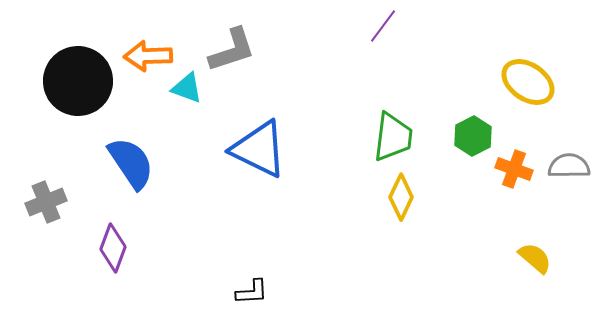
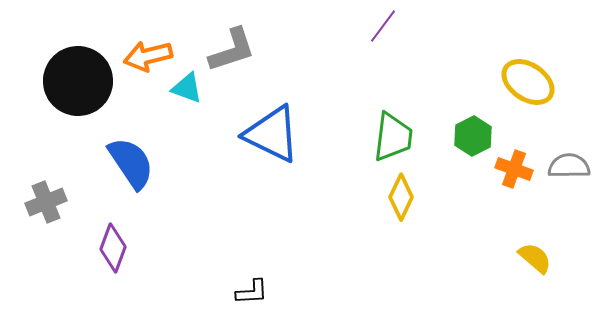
orange arrow: rotated 12 degrees counterclockwise
blue triangle: moved 13 px right, 15 px up
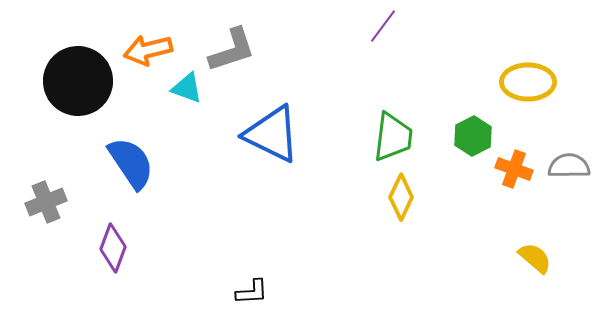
orange arrow: moved 6 px up
yellow ellipse: rotated 34 degrees counterclockwise
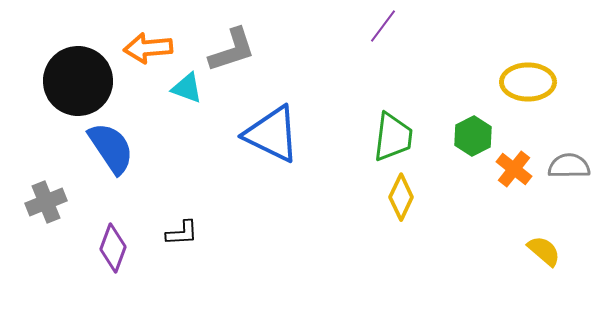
orange arrow: moved 2 px up; rotated 9 degrees clockwise
blue semicircle: moved 20 px left, 15 px up
orange cross: rotated 18 degrees clockwise
yellow semicircle: moved 9 px right, 7 px up
black L-shape: moved 70 px left, 59 px up
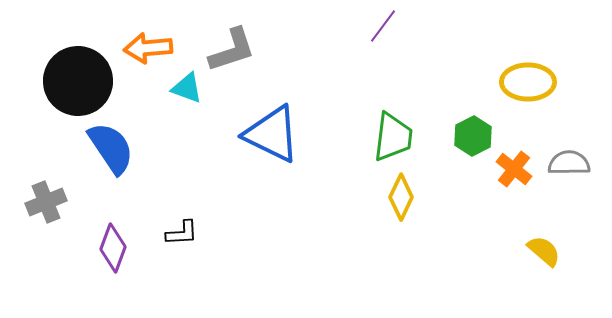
gray semicircle: moved 3 px up
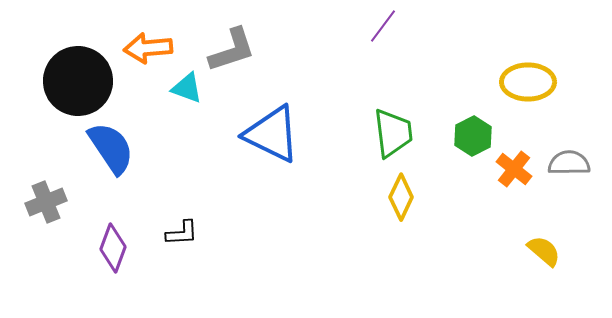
green trapezoid: moved 4 px up; rotated 14 degrees counterclockwise
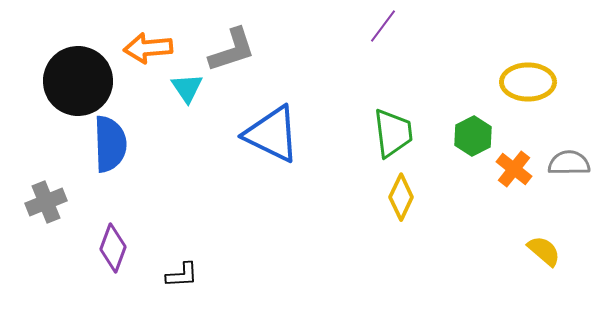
cyan triangle: rotated 36 degrees clockwise
blue semicircle: moved 1 px left, 4 px up; rotated 32 degrees clockwise
black L-shape: moved 42 px down
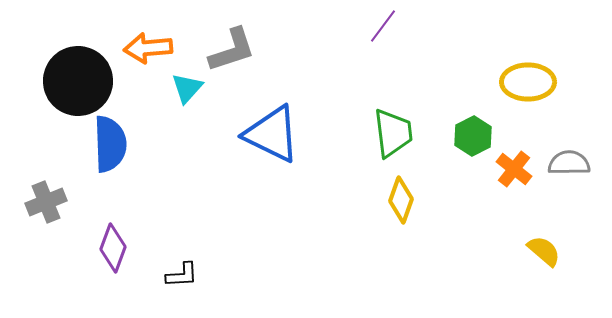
cyan triangle: rotated 16 degrees clockwise
yellow diamond: moved 3 px down; rotated 6 degrees counterclockwise
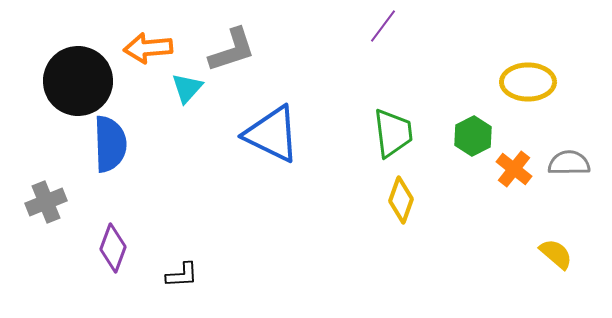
yellow semicircle: moved 12 px right, 3 px down
